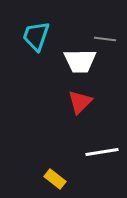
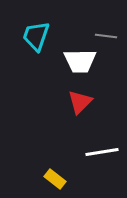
gray line: moved 1 px right, 3 px up
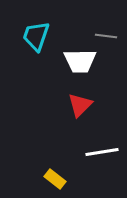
red triangle: moved 3 px down
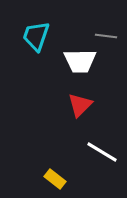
white line: rotated 40 degrees clockwise
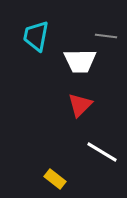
cyan trapezoid: rotated 8 degrees counterclockwise
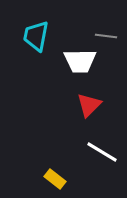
red triangle: moved 9 px right
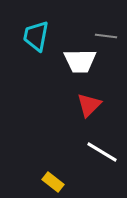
yellow rectangle: moved 2 px left, 3 px down
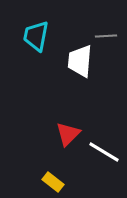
gray line: rotated 10 degrees counterclockwise
white trapezoid: rotated 96 degrees clockwise
red triangle: moved 21 px left, 29 px down
white line: moved 2 px right
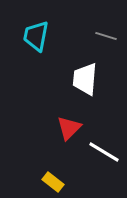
gray line: rotated 20 degrees clockwise
white trapezoid: moved 5 px right, 18 px down
red triangle: moved 1 px right, 6 px up
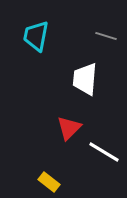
yellow rectangle: moved 4 px left
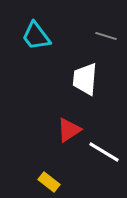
cyan trapezoid: rotated 48 degrees counterclockwise
red triangle: moved 2 px down; rotated 12 degrees clockwise
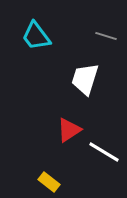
white trapezoid: rotated 12 degrees clockwise
